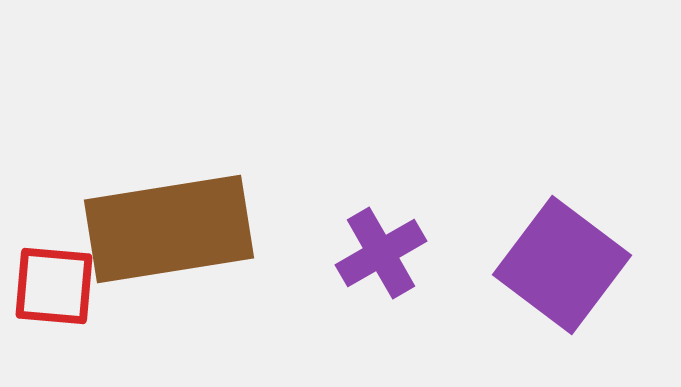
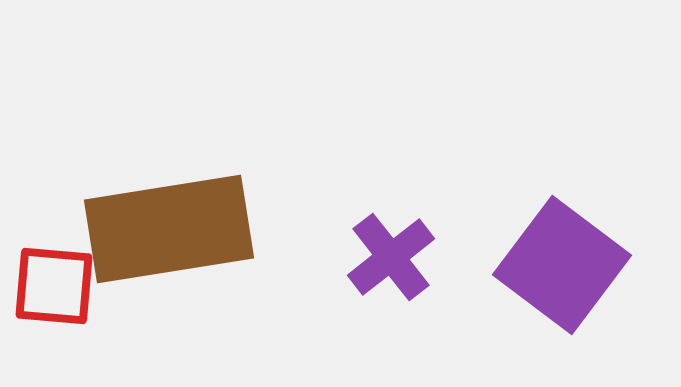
purple cross: moved 10 px right, 4 px down; rotated 8 degrees counterclockwise
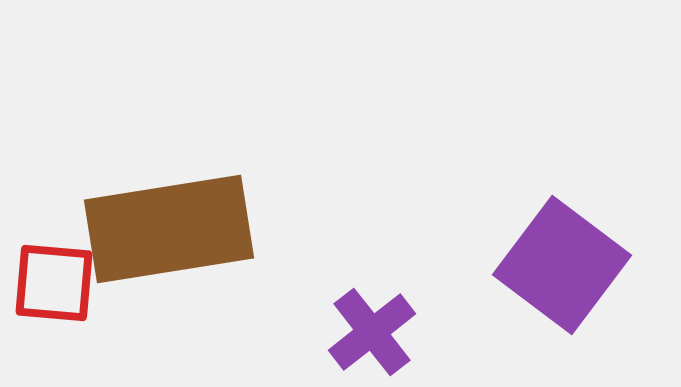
purple cross: moved 19 px left, 75 px down
red square: moved 3 px up
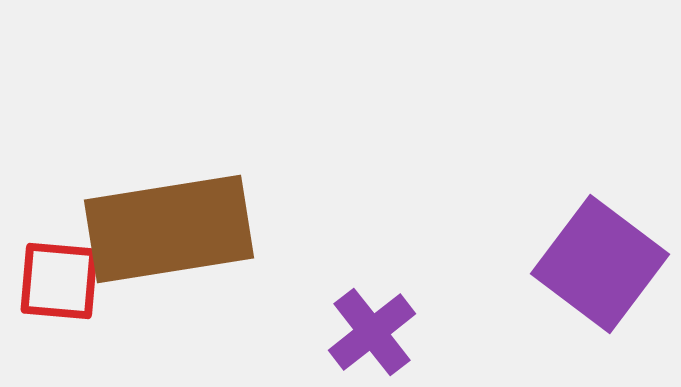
purple square: moved 38 px right, 1 px up
red square: moved 5 px right, 2 px up
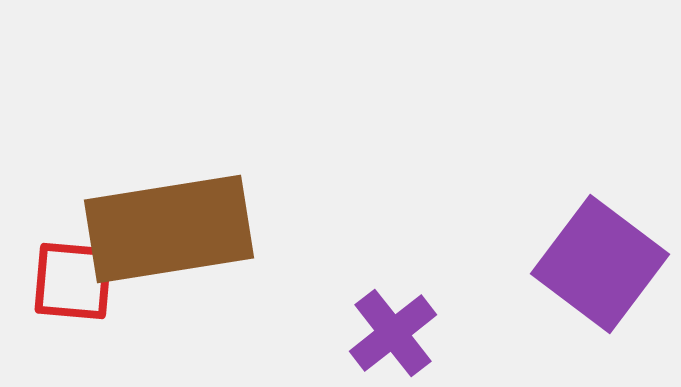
red square: moved 14 px right
purple cross: moved 21 px right, 1 px down
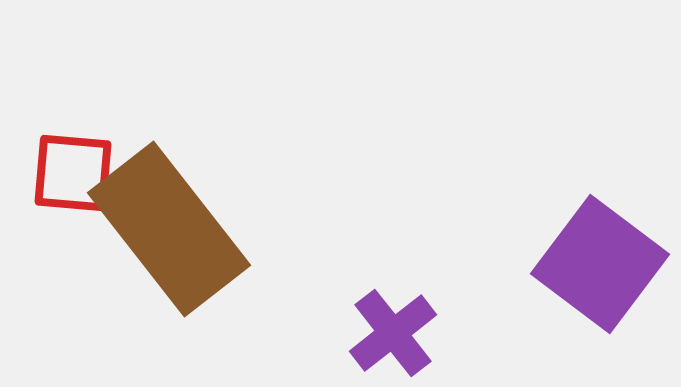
brown rectangle: rotated 61 degrees clockwise
red square: moved 108 px up
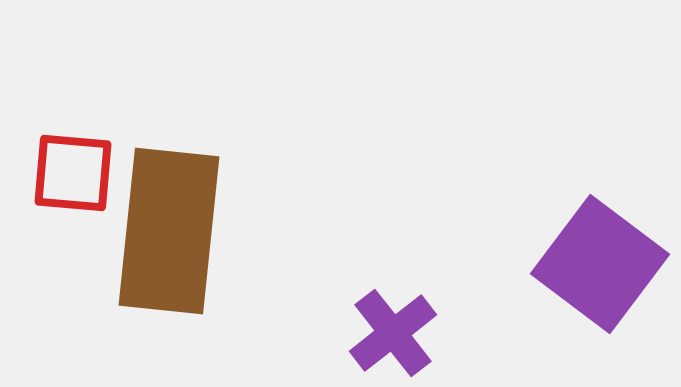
brown rectangle: moved 2 px down; rotated 44 degrees clockwise
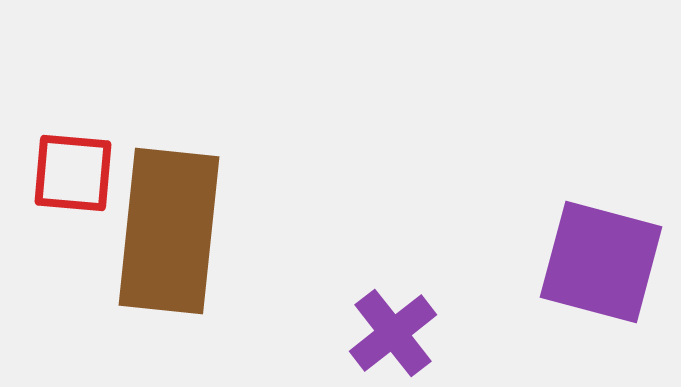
purple square: moved 1 px right, 2 px up; rotated 22 degrees counterclockwise
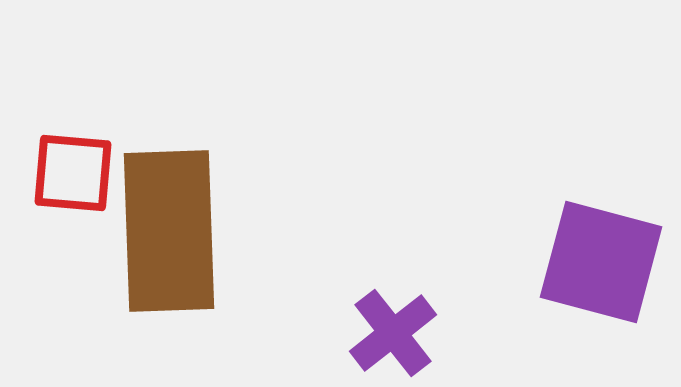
brown rectangle: rotated 8 degrees counterclockwise
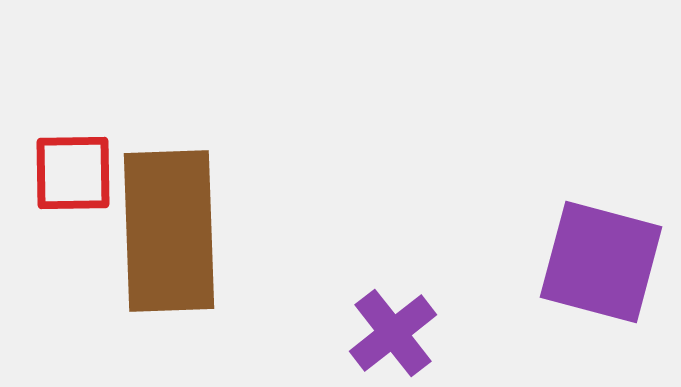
red square: rotated 6 degrees counterclockwise
